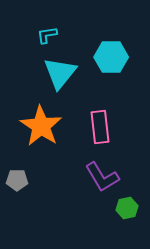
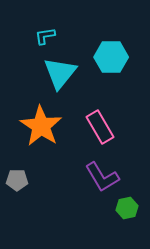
cyan L-shape: moved 2 px left, 1 px down
pink rectangle: rotated 24 degrees counterclockwise
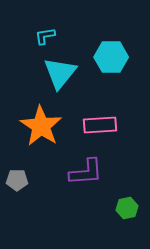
pink rectangle: moved 2 px up; rotated 64 degrees counterclockwise
purple L-shape: moved 16 px left, 5 px up; rotated 63 degrees counterclockwise
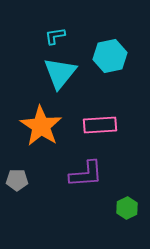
cyan L-shape: moved 10 px right
cyan hexagon: moved 1 px left, 1 px up; rotated 12 degrees counterclockwise
purple L-shape: moved 2 px down
green hexagon: rotated 15 degrees counterclockwise
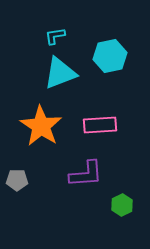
cyan triangle: rotated 30 degrees clockwise
green hexagon: moved 5 px left, 3 px up
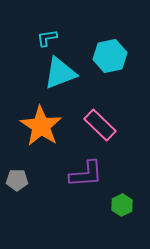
cyan L-shape: moved 8 px left, 2 px down
pink rectangle: rotated 48 degrees clockwise
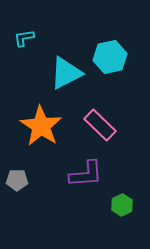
cyan L-shape: moved 23 px left
cyan hexagon: moved 1 px down
cyan triangle: moved 6 px right; rotated 6 degrees counterclockwise
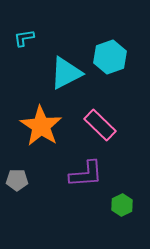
cyan hexagon: rotated 8 degrees counterclockwise
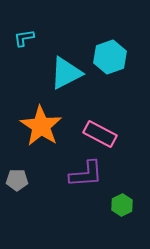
pink rectangle: moved 9 px down; rotated 16 degrees counterclockwise
